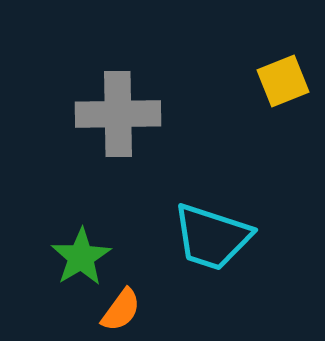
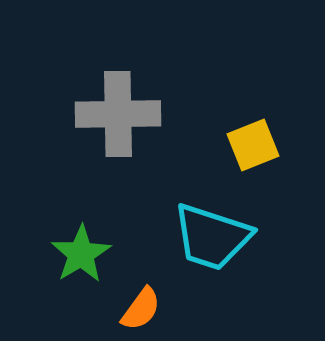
yellow square: moved 30 px left, 64 px down
green star: moved 3 px up
orange semicircle: moved 20 px right, 1 px up
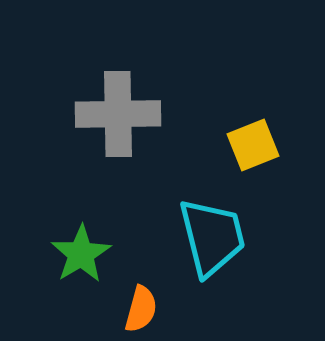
cyan trapezoid: rotated 122 degrees counterclockwise
orange semicircle: rotated 21 degrees counterclockwise
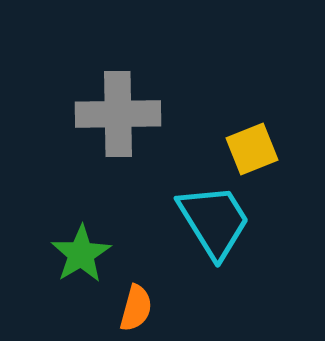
yellow square: moved 1 px left, 4 px down
cyan trapezoid: moved 2 px right, 16 px up; rotated 18 degrees counterclockwise
orange semicircle: moved 5 px left, 1 px up
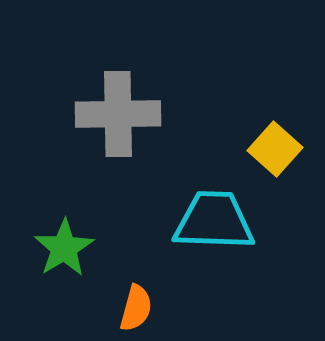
yellow square: moved 23 px right; rotated 26 degrees counterclockwise
cyan trapezoid: rotated 56 degrees counterclockwise
green star: moved 17 px left, 6 px up
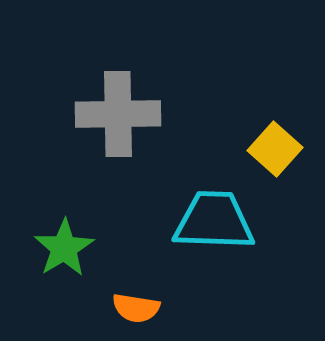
orange semicircle: rotated 84 degrees clockwise
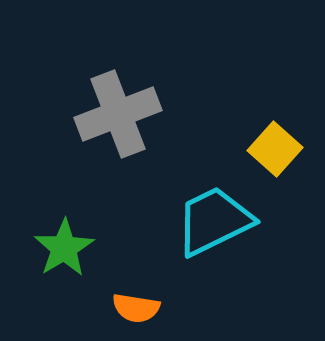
gray cross: rotated 20 degrees counterclockwise
cyan trapezoid: rotated 28 degrees counterclockwise
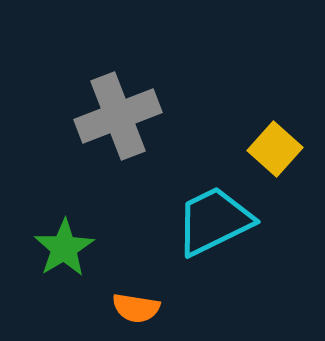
gray cross: moved 2 px down
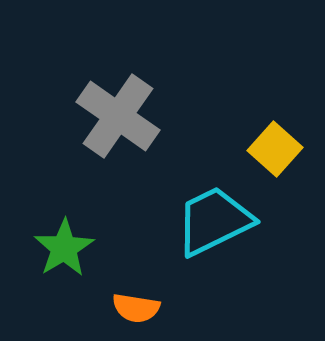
gray cross: rotated 34 degrees counterclockwise
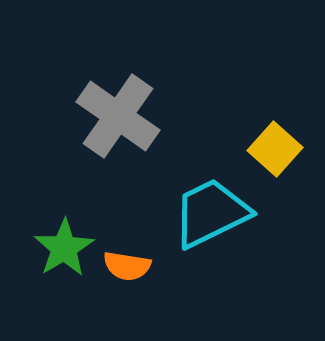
cyan trapezoid: moved 3 px left, 8 px up
orange semicircle: moved 9 px left, 42 px up
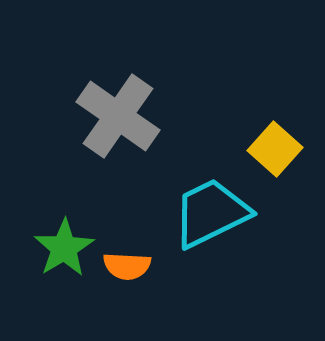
orange semicircle: rotated 6 degrees counterclockwise
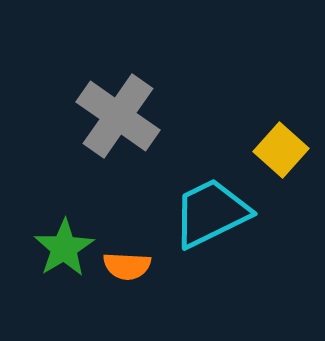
yellow square: moved 6 px right, 1 px down
